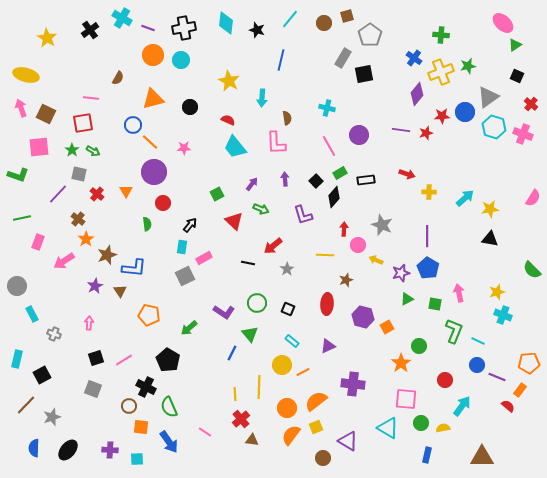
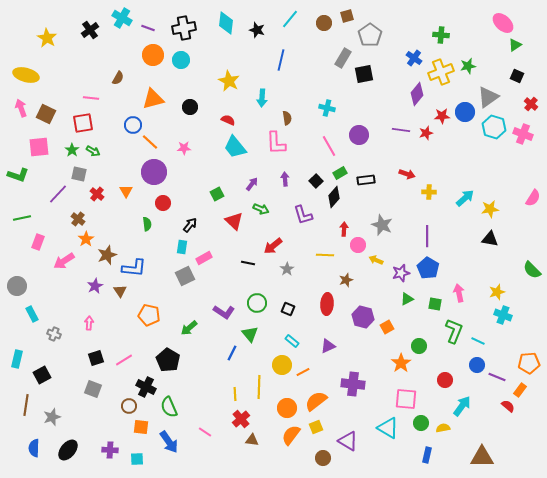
brown line at (26, 405): rotated 35 degrees counterclockwise
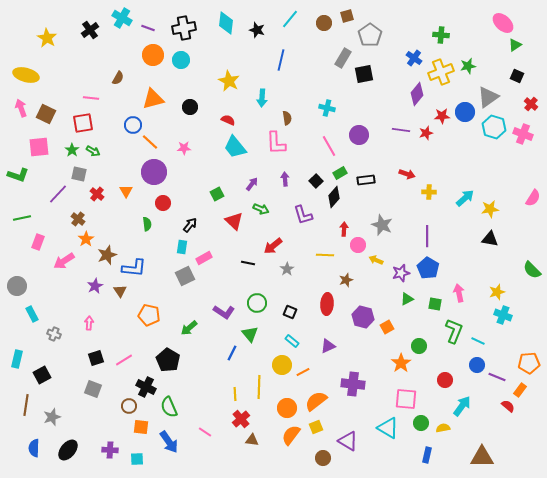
black square at (288, 309): moved 2 px right, 3 px down
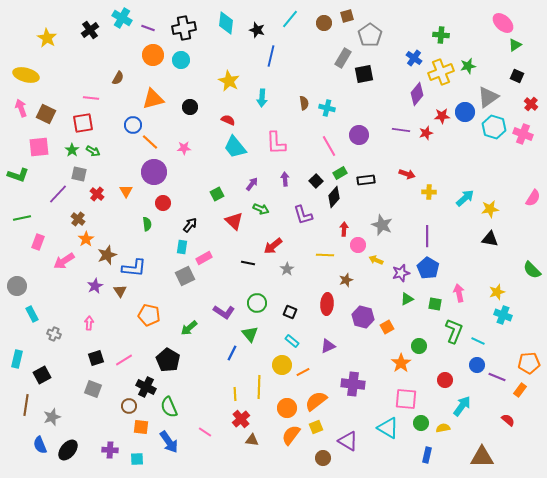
blue line at (281, 60): moved 10 px left, 4 px up
brown semicircle at (287, 118): moved 17 px right, 15 px up
red semicircle at (508, 406): moved 14 px down
blue semicircle at (34, 448): moved 6 px right, 3 px up; rotated 24 degrees counterclockwise
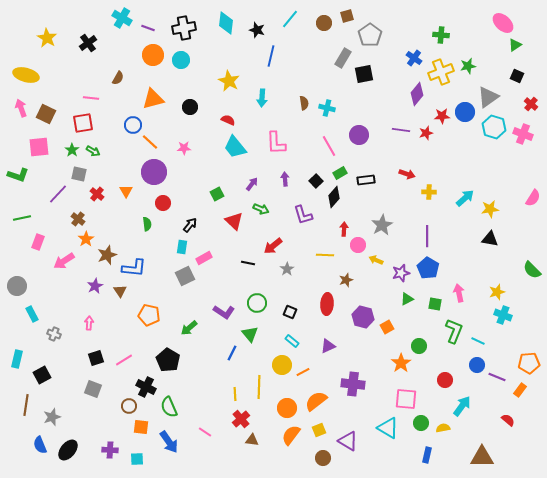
black cross at (90, 30): moved 2 px left, 13 px down
gray star at (382, 225): rotated 20 degrees clockwise
yellow square at (316, 427): moved 3 px right, 3 px down
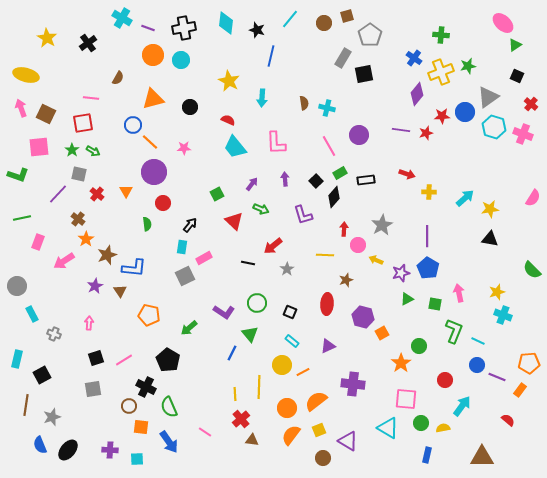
orange square at (387, 327): moved 5 px left, 6 px down
gray square at (93, 389): rotated 30 degrees counterclockwise
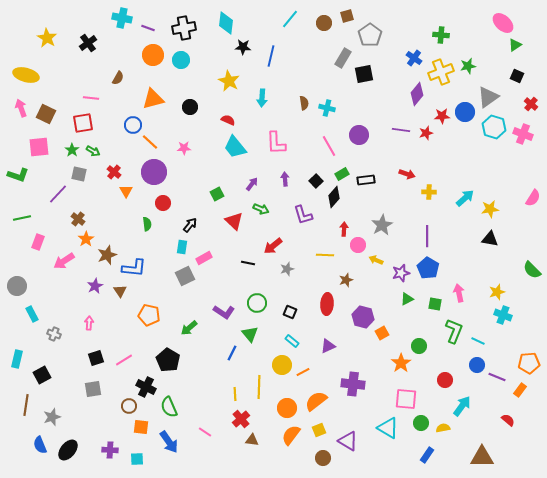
cyan cross at (122, 18): rotated 18 degrees counterclockwise
black star at (257, 30): moved 14 px left, 17 px down; rotated 14 degrees counterclockwise
green rectangle at (340, 173): moved 2 px right, 1 px down
red cross at (97, 194): moved 17 px right, 22 px up
gray star at (287, 269): rotated 16 degrees clockwise
blue rectangle at (427, 455): rotated 21 degrees clockwise
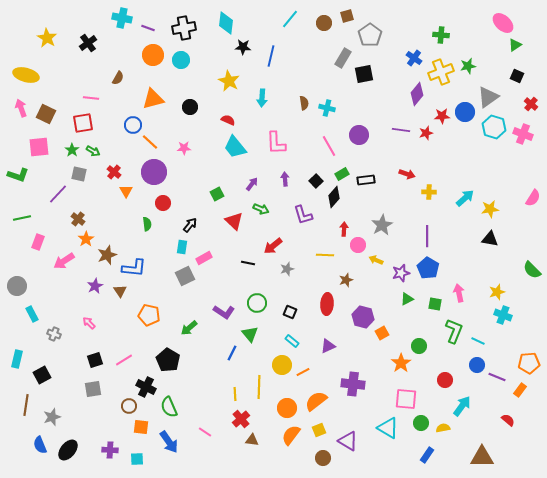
pink arrow at (89, 323): rotated 48 degrees counterclockwise
black square at (96, 358): moved 1 px left, 2 px down
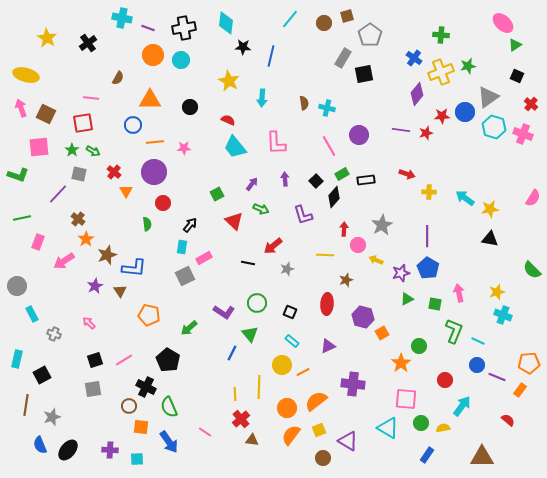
orange triangle at (153, 99): moved 3 px left, 1 px down; rotated 15 degrees clockwise
orange line at (150, 142): moved 5 px right; rotated 48 degrees counterclockwise
cyan arrow at (465, 198): rotated 102 degrees counterclockwise
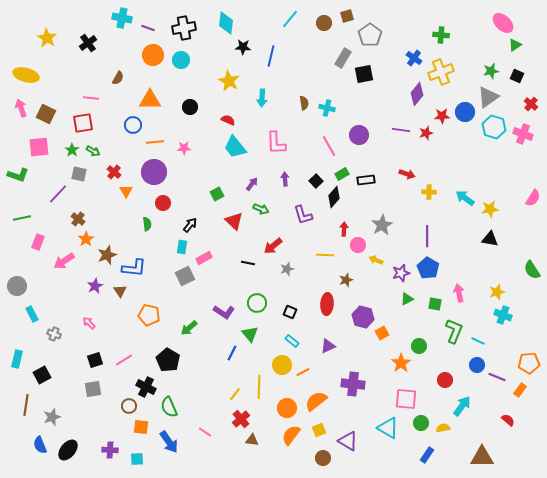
green star at (468, 66): moved 23 px right, 5 px down
green semicircle at (532, 270): rotated 12 degrees clockwise
yellow line at (235, 394): rotated 40 degrees clockwise
